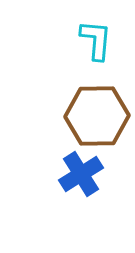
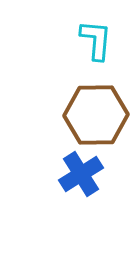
brown hexagon: moved 1 px left, 1 px up
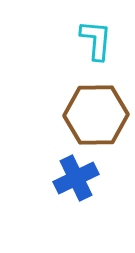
blue cross: moved 5 px left, 4 px down; rotated 6 degrees clockwise
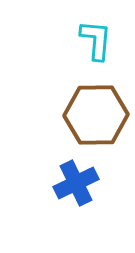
blue cross: moved 5 px down
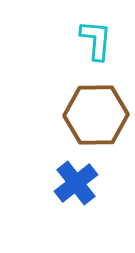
blue cross: rotated 12 degrees counterclockwise
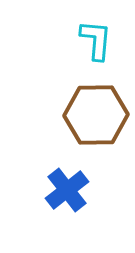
blue cross: moved 9 px left, 7 px down
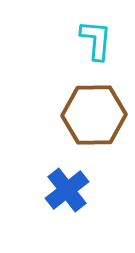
brown hexagon: moved 2 px left
